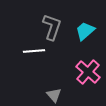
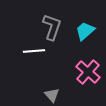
gray triangle: moved 2 px left
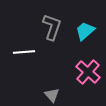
white line: moved 10 px left, 1 px down
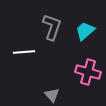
pink cross: rotated 25 degrees counterclockwise
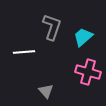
cyan trapezoid: moved 2 px left, 6 px down
gray triangle: moved 6 px left, 4 px up
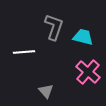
gray L-shape: moved 2 px right
cyan trapezoid: rotated 55 degrees clockwise
pink cross: rotated 25 degrees clockwise
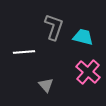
gray triangle: moved 6 px up
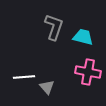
white line: moved 25 px down
pink cross: rotated 30 degrees counterclockwise
gray triangle: moved 1 px right, 2 px down
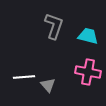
gray L-shape: moved 1 px up
cyan trapezoid: moved 5 px right, 1 px up
gray triangle: moved 1 px right, 2 px up
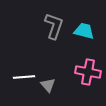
cyan trapezoid: moved 4 px left, 5 px up
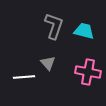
gray triangle: moved 22 px up
